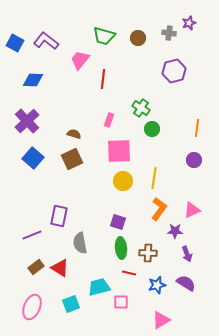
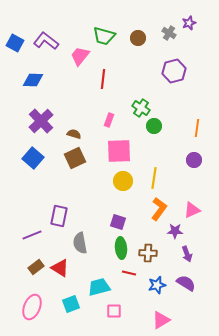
gray cross at (169, 33): rotated 24 degrees clockwise
pink trapezoid at (80, 60): moved 4 px up
purple cross at (27, 121): moved 14 px right
green circle at (152, 129): moved 2 px right, 3 px up
brown square at (72, 159): moved 3 px right, 1 px up
pink square at (121, 302): moved 7 px left, 9 px down
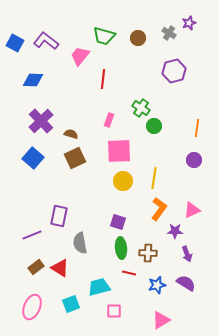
brown semicircle at (74, 134): moved 3 px left
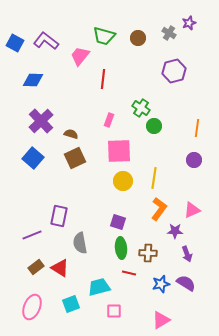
blue star at (157, 285): moved 4 px right, 1 px up
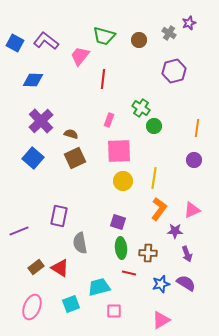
brown circle at (138, 38): moved 1 px right, 2 px down
purple line at (32, 235): moved 13 px left, 4 px up
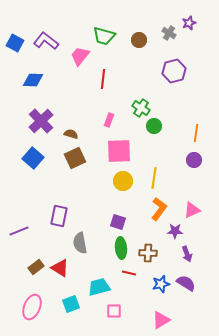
orange line at (197, 128): moved 1 px left, 5 px down
